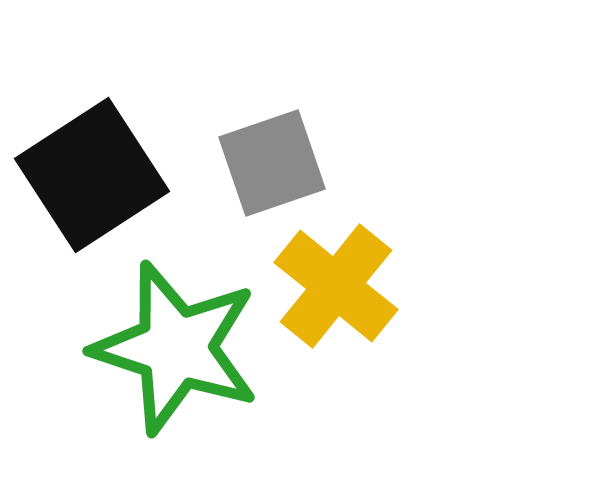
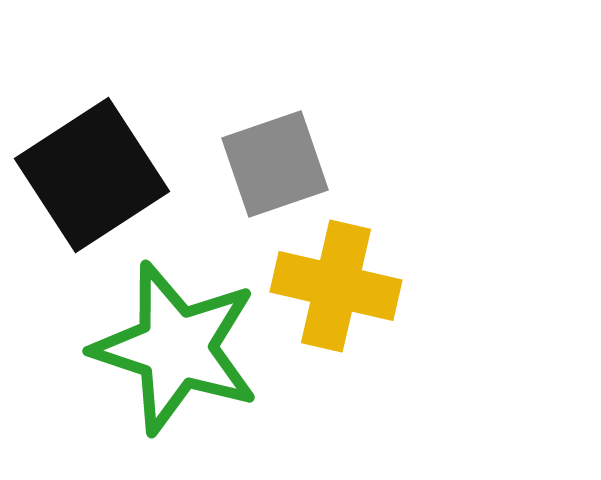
gray square: moved 3 px right, 1 px down
yellow cross: rotated 26 degrees counterclockwise
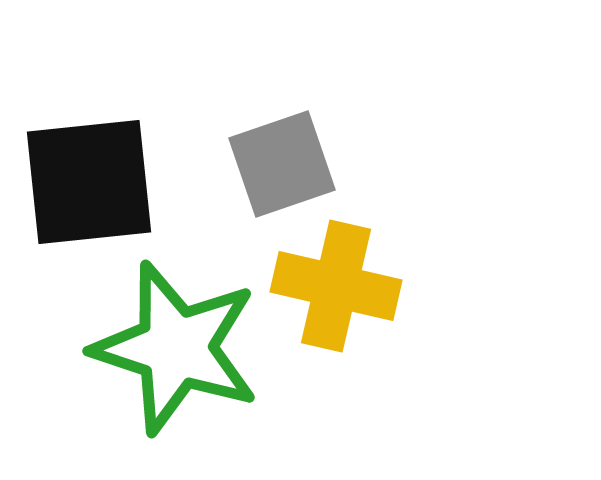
gray square: moved 7 px right
black square: moved 3 px left, 7 px down; rotated 27 degrees clockwise
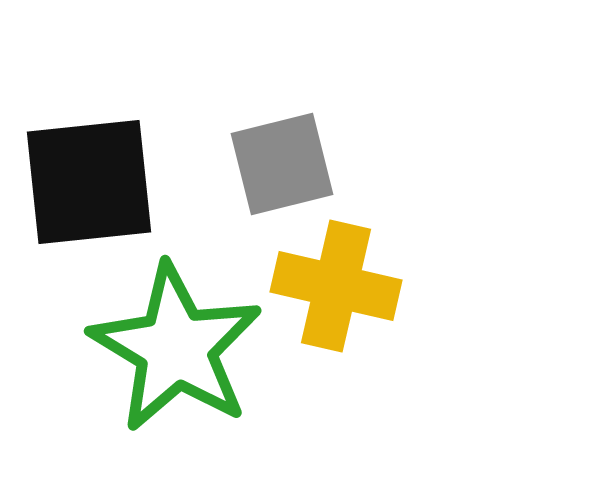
gray square: rotated 5 degrees clockwise
green star: rotated 13 degrees clockwise
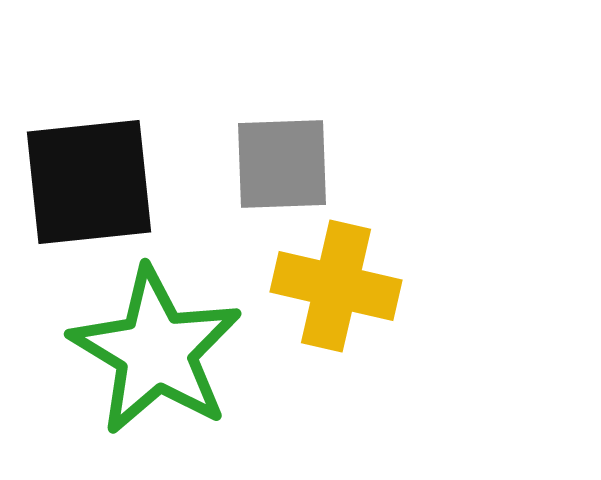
gray square: rotated 12 degrees clockwise
green star: moved 20 px left, 3 px down
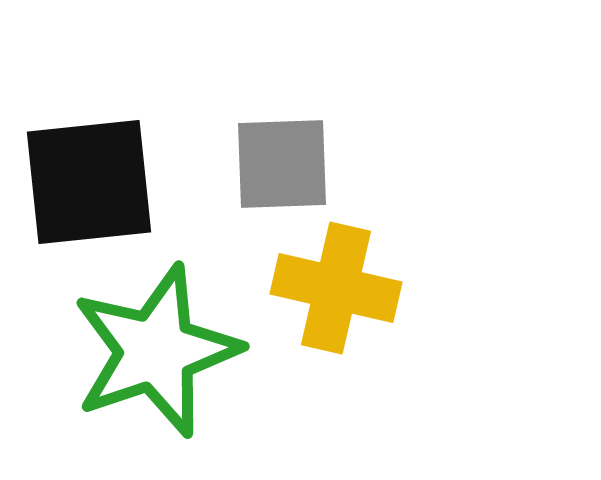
yellow cross: moved 2 px down
green star: rotated 22 degrees clockwise
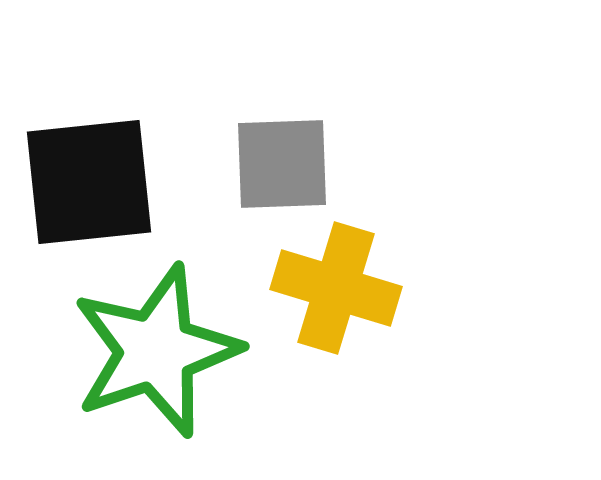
yellow cross: rotated 4 degrees clockwise
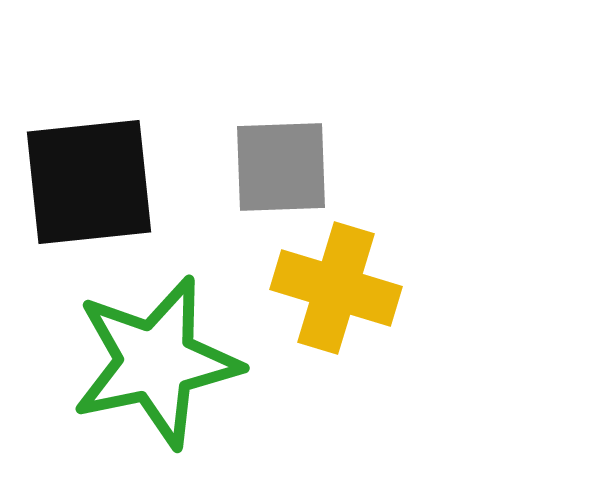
gray square: moved 1 px left, 3 px down
green star: moved 11 px down; rotated 7 degrees clockwise
